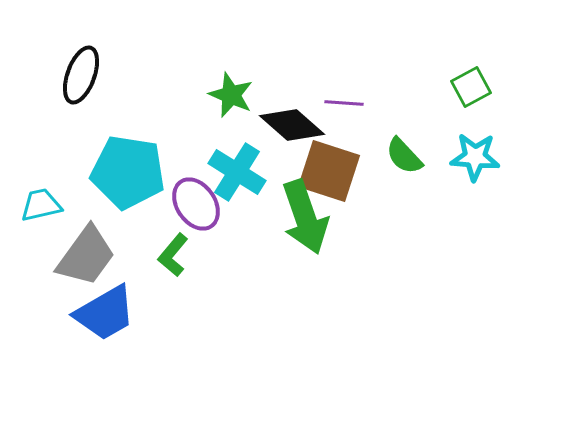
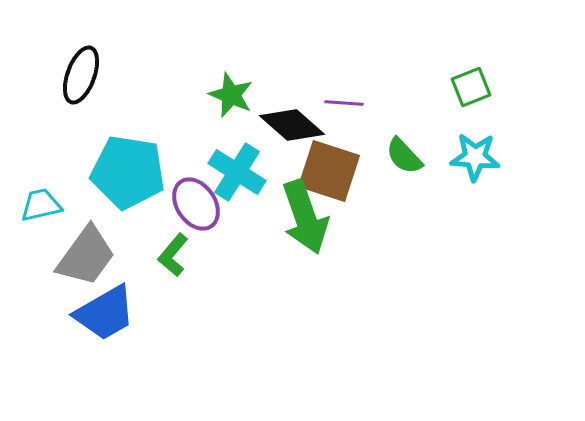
green square: rotated 6 degrees clockwise
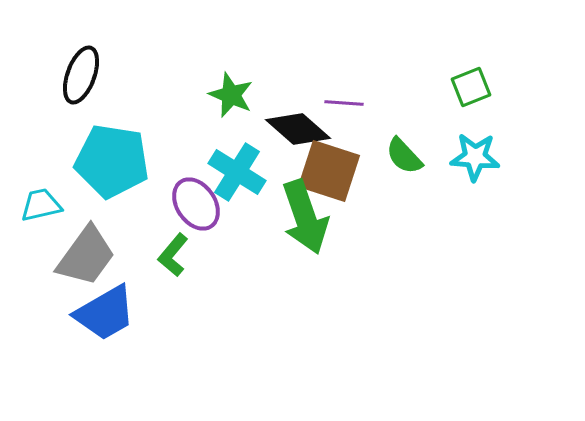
black diamond: moved 6 px right, 4 px down
cyan pentagon: moved 16 px left, 11 px up
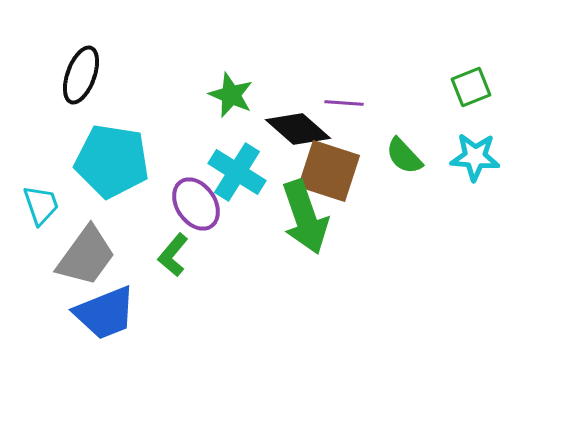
cyan trapezoid: rotated 84 degrees clockwise
blue trapezoid: rotated 8 degrees clockwise
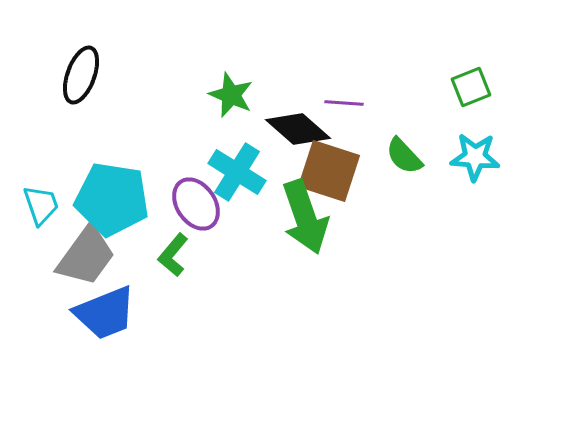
cyan pentagon: moved 38 px down
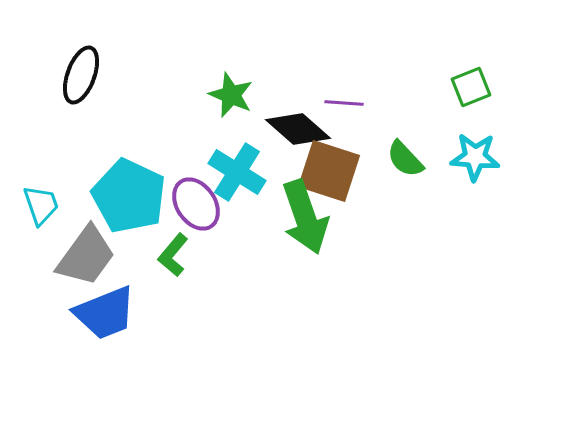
green semicircle: moved 1 px right, 3 px down
cyan pentagon: moved 17 px right, 3 px up; rotated 16 degrees clockwise
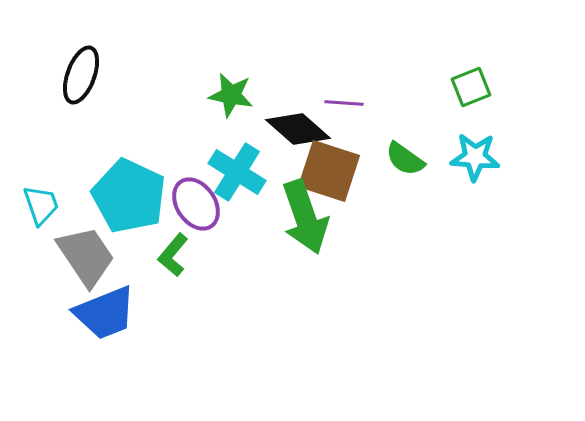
green star: rotated 12 degrees counterclockwise
green semicircle: rotated 12 degrees counterclockwise
gray trapezoid: rotated 70 degrees counterclockwise
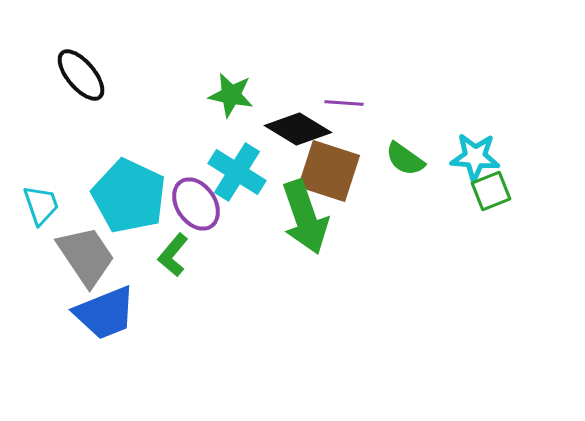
black ellipse: rotated 60 degrees counterclockwise
green square: moved 20 px right, 104 px down
black diamond: rotated 10 degrees counterclockwise
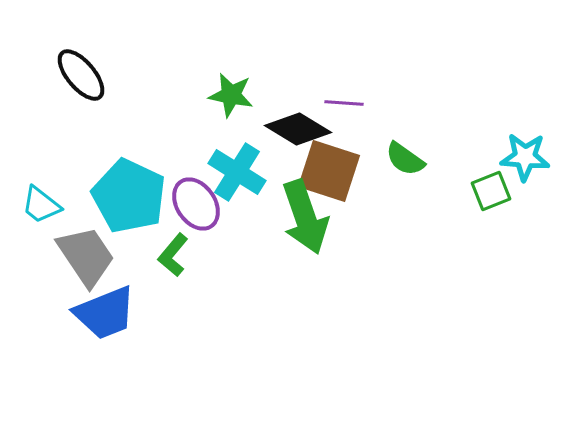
cyan star: moved 50 px right
cyan trapezoid: rotated 147 degrees clockwise
